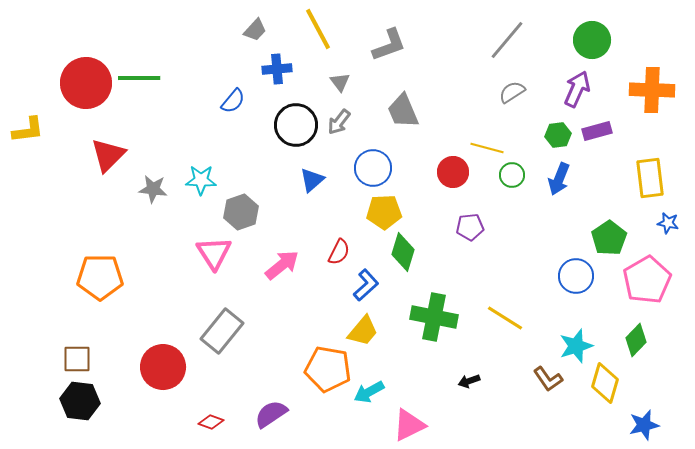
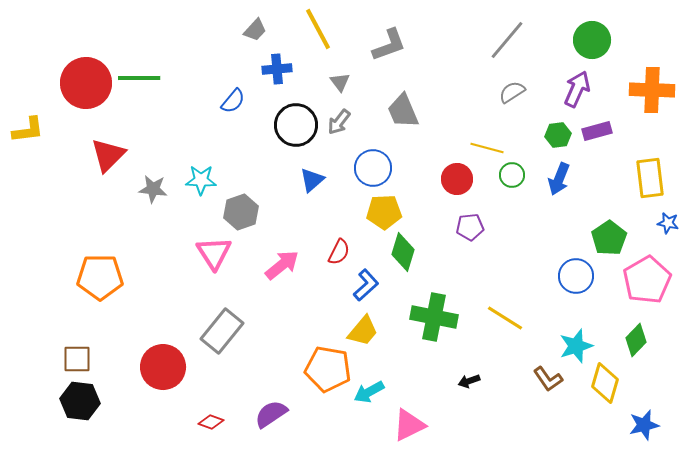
red circle at (453, 172): moved 4 px right, 7 px down
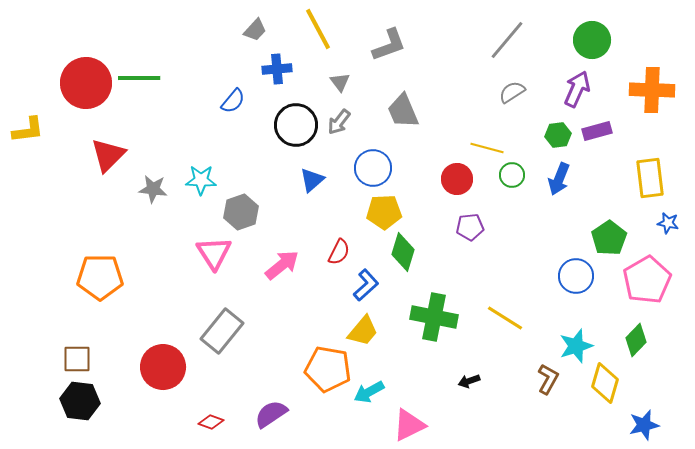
brown L-shape at (548, 379): rotated 116 degrees counterclockwise
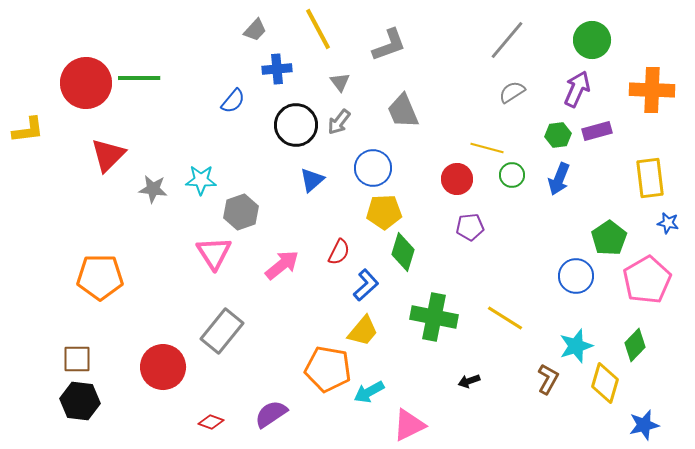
green diamond at (636, 340): moved 1 px left, 5 px down
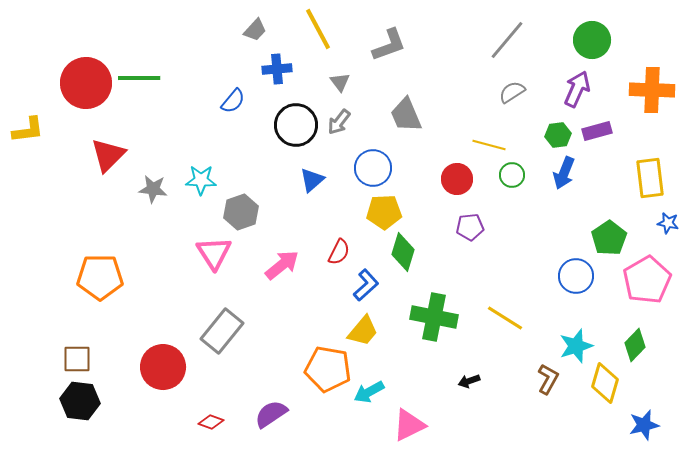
gray trapezoid at (403, 111): moved 3 px right, 4 px down
yellow line at (487, 148): moved 2 px right, 3 px up
blue arrow at (559, 179): moved 5 px right, 6 px up
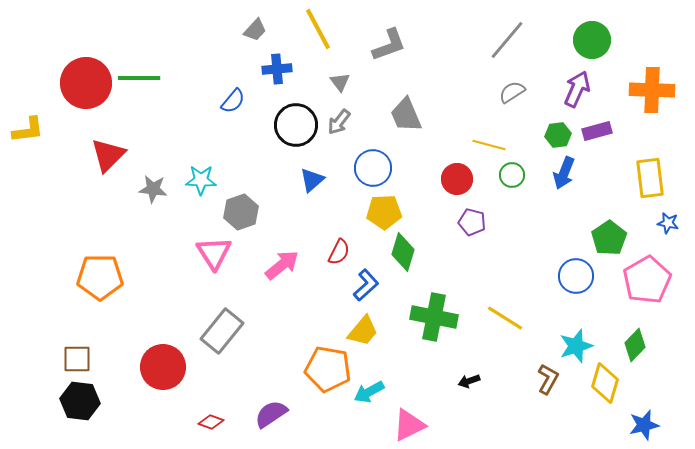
purple pentagon at (470, 227): moved 2 px right, 5 px up; rotated 20 degrees clockwise
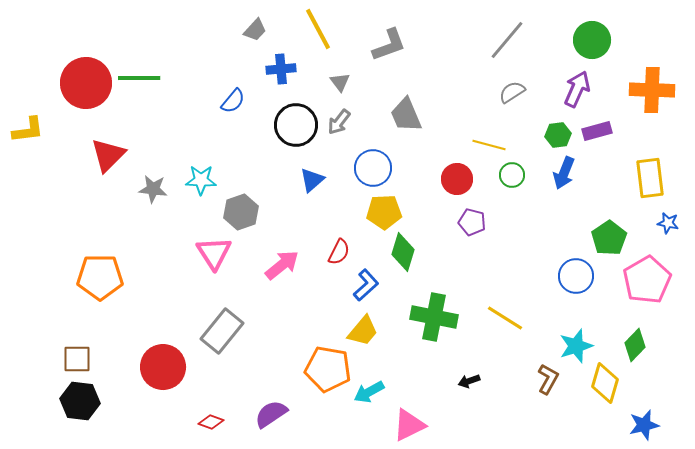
blue cross at (277, 69): moved 4 px right
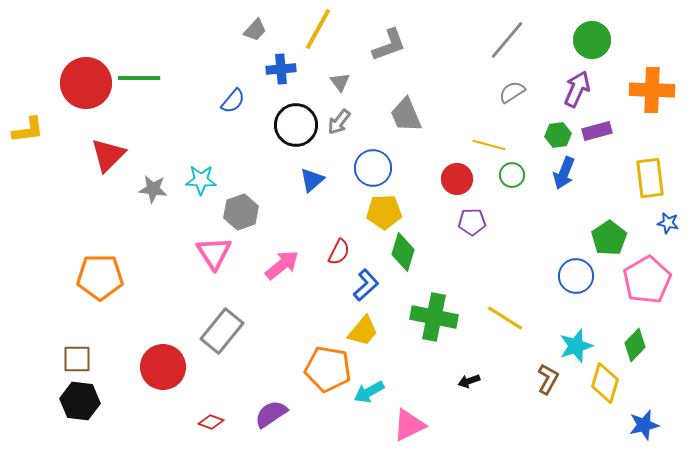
yellow line at (318, 29): rotated 57 degrees clockwise
purple pentagon at (472, 222): rotated 16 degrees counterclockwise
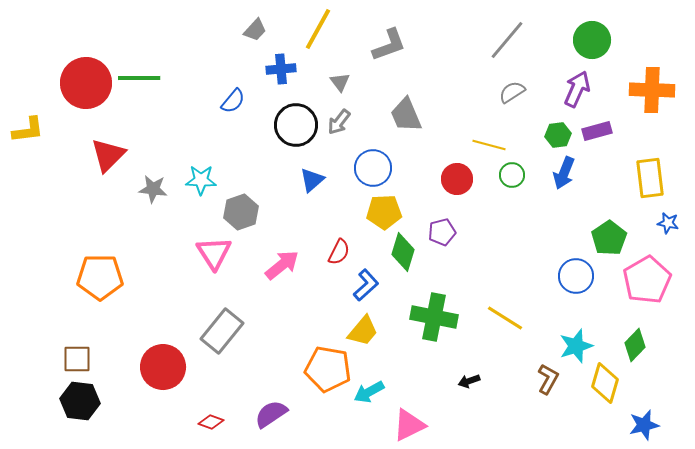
purple pentagon at (472, 222): moved 30 px left, 10 px down; rotated 12 degrees counterclockwise
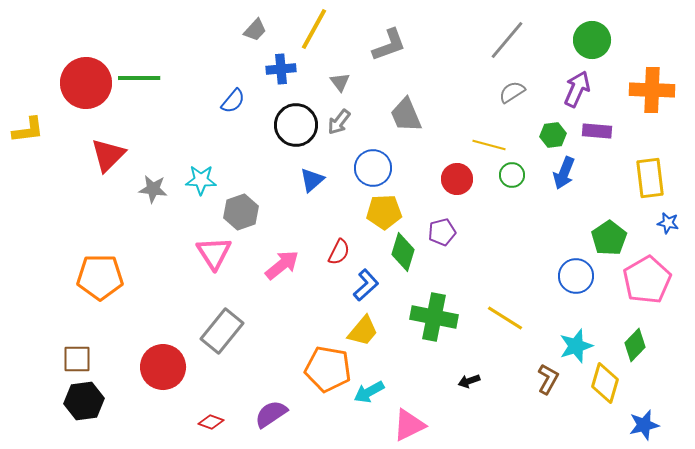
yellow line at (318, 29): moved 4 px left
purple rectangle at (597, 131): rotated 20 degrees clockwise
green hexagon at (558, 135): moved 5 px left
black hexagon at (80, 401): moved 4 px right; rotated 15 degrees counterclockwise
